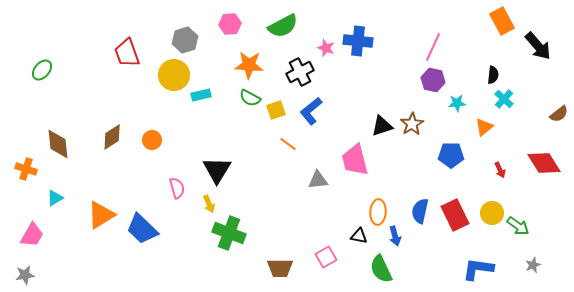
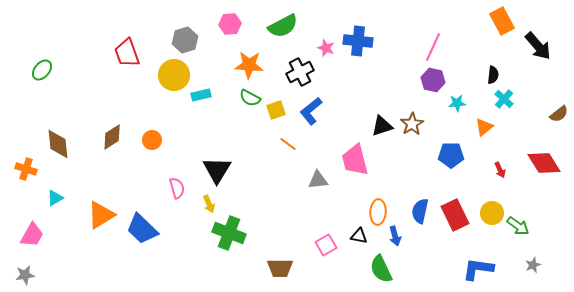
pink square at (326, 257): moved 12 px up
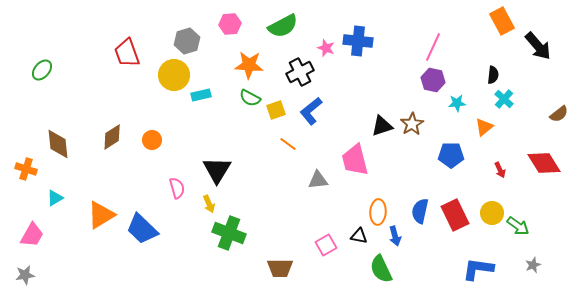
gray hexagon at (185, 40): moved 2 px right, 1 px down
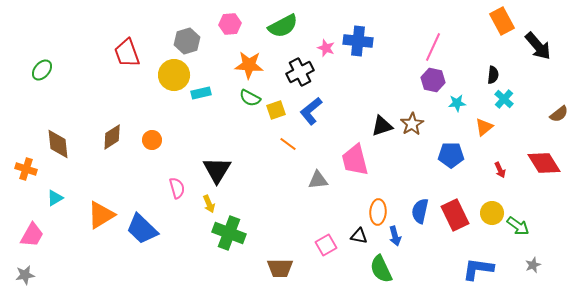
cyan rectangle at (201, 95): moved 2 px up
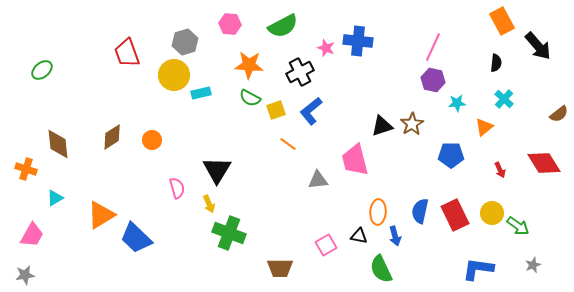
pink hexagon at (230, 24): rotated 10 degrees clockwise
gray hexagon at (187, 41): moved 2 px left, 1 px down
green ellipse at (42, 70): rotated 10 degrees clockwise
black semicircle at (493, 75): moved 3 px right, 12 px up
blue trapezoid at (142, 229): moved 6 px left, 9 px down
